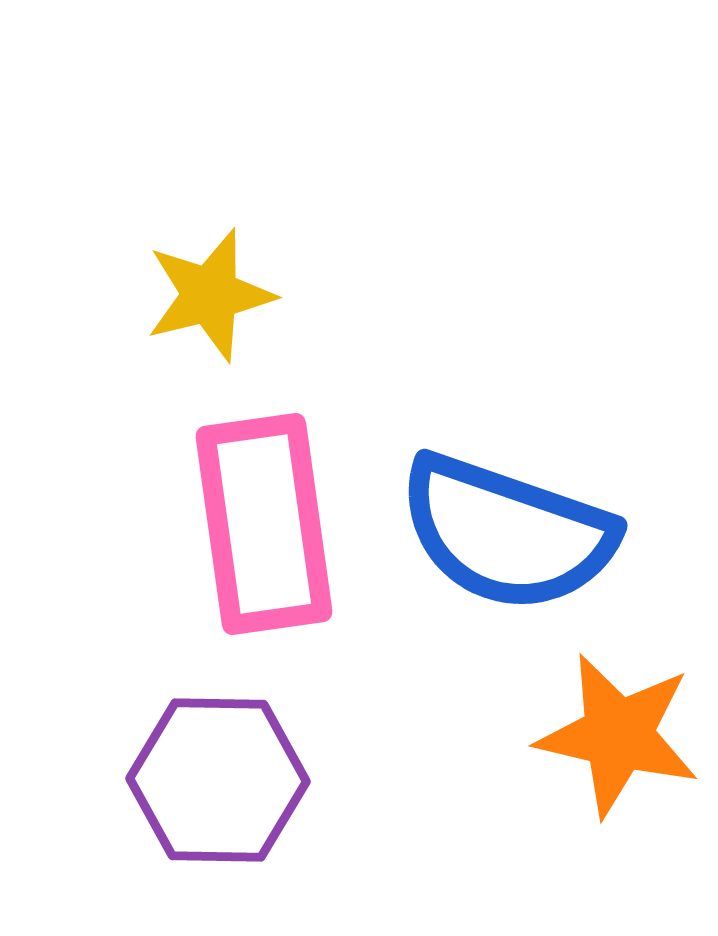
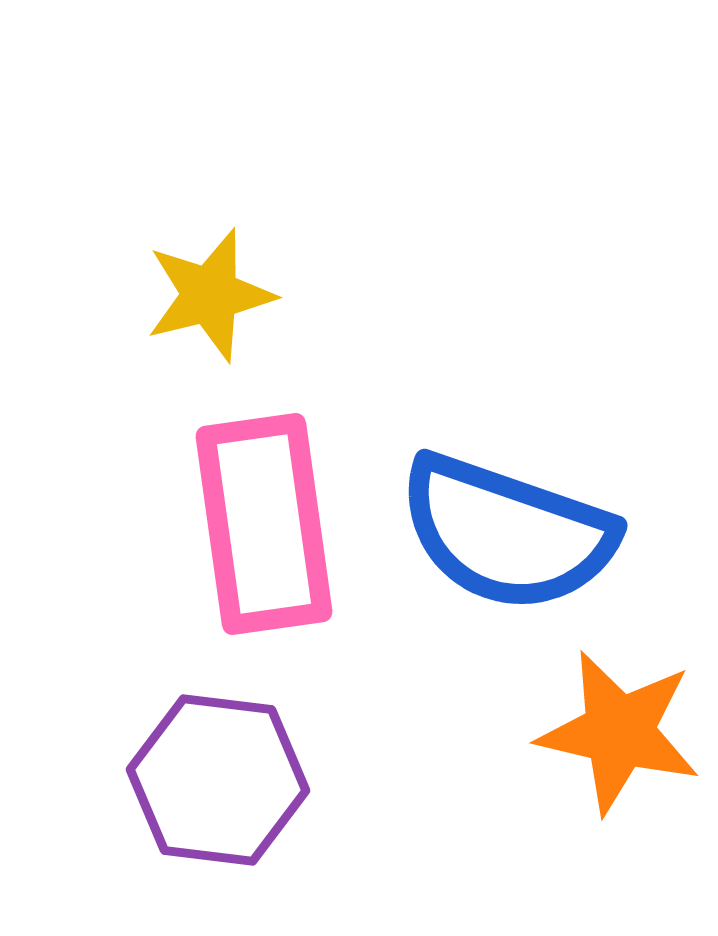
orange star: moved 1 px right, 3 px up
purple hexagon: rotated 6 degrees clockwise
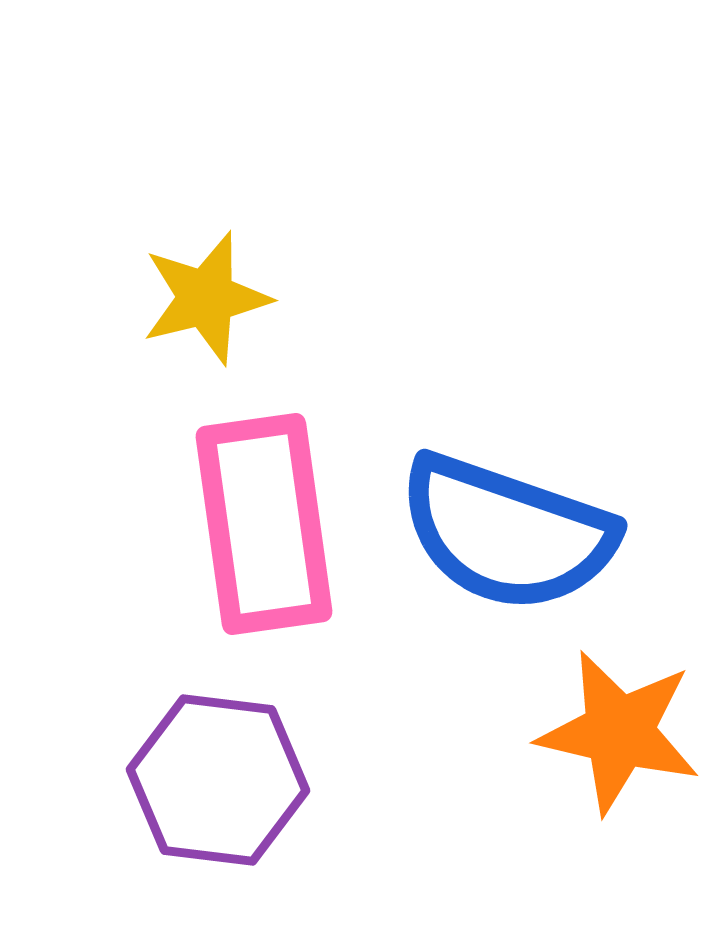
yellow star: moved 4 px left, 3 px down
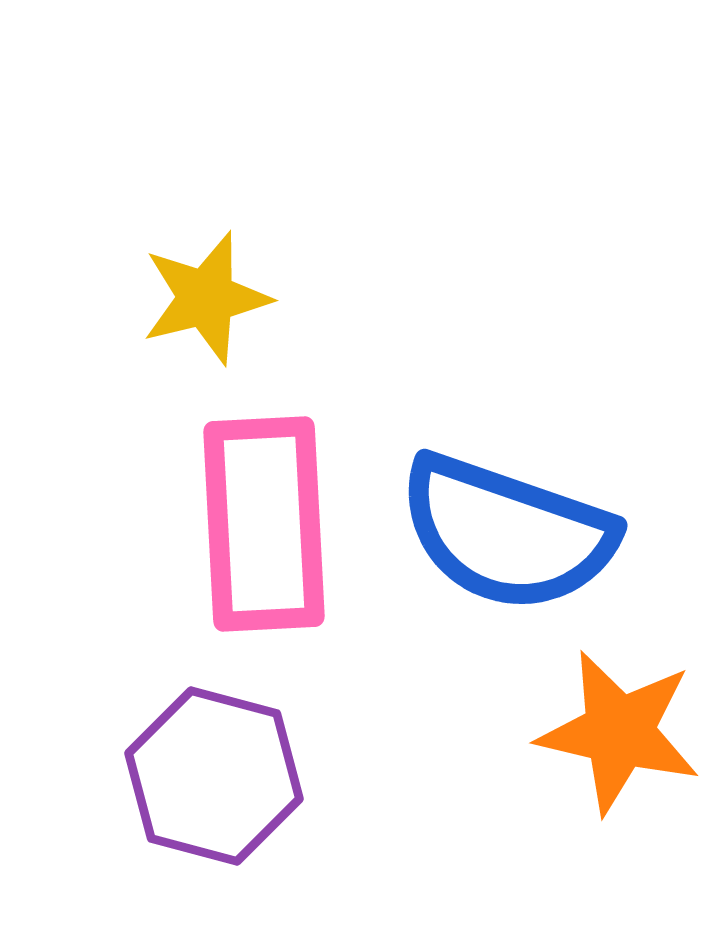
pink rectangle: rotated 5 degrees clockwise
purple hexagon: moved 4 px left, 4 px up; rotated 8 degrees clockwise
